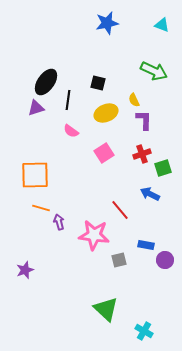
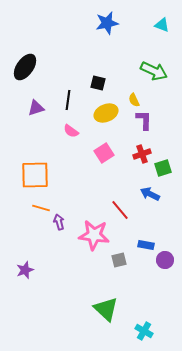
black ellipse: moved 21 px left, 15 px up
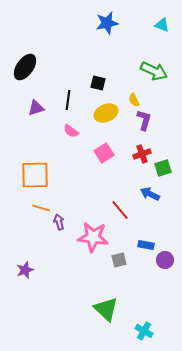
purple L-shape: rotated 15 degrees clockwise
pink star: moved 1 px left, 2 px down
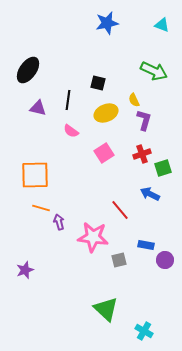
black ellipse: moved 3 px right, 3 px down
purple triangle: moved 2 px right; rotated 30 degrees clockwise
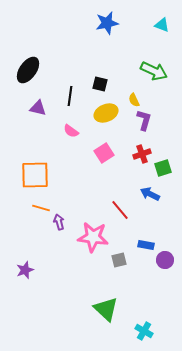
black square: moved 2 px right, 1 px down
black line: moved 2 px right, 4 px up
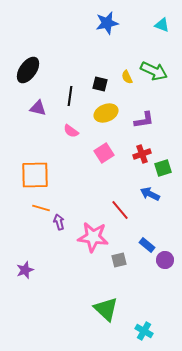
yellow semicircle: moved 7 px left, 23 px up
purple L-shape: rotated 65 degrees clockwise
blue rectangle: moved 1 px right; rotated 28 degrees clockwise
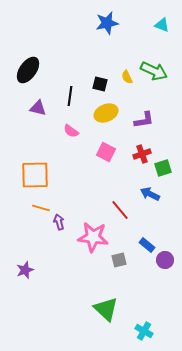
pink square: moved 2 px right, 1 px up; rotated 30 degrees counterclockwise
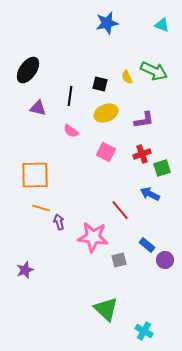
green square: moved 1 px left
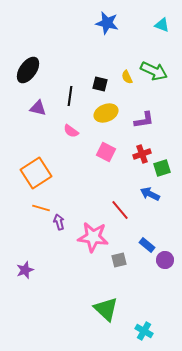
blue star: rotated 25 degrees clockwise
orange square: moved 1 px right, 2 px up; rotated 32 degrees counterclockwise
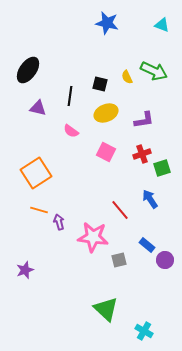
blue arrow: moved 5 px down; rotated 30 degrees clockwise
orange line: moved 2 px left, 2 px down
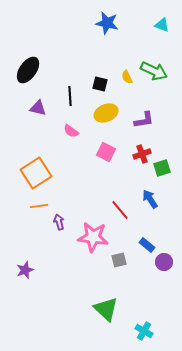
black line: rotated 12 degrees counterclockwise
orange line: moved 4 px up; rotated 24 degrees counterclockwise
purple circle: moved 1 px left, 2 px down
